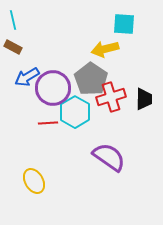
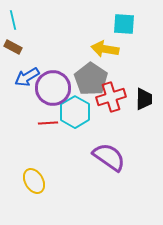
yellow arrow: rotated 24 degrees clockwise
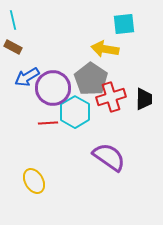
cyan square: rotated 10 degrees counterclockwise
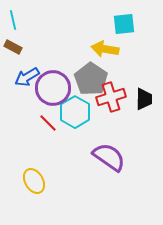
red line: rotated 48 degrees clockwise
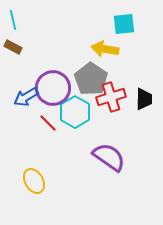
blue arrow: moved 1 px left, 20 px down
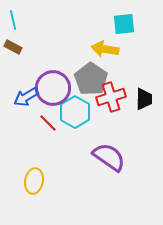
yellow ellipse: rotated 40 degrees clockwise
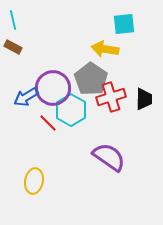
cyan hexagon: moved 4 px left, 2 px up
